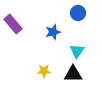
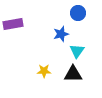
purple rectangle: rotated 60 degrees counterclockwise
blue star: moved 8 px right, 2 px down
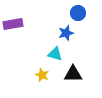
blue star: moved 5 px right, 1 px up
cyan triangle: moved 22 px left, 3 px down; rotated 49 degrees counterclockwise
yellow star: moved 2 px left, 4 px down; rotated 24 degrees clockwise
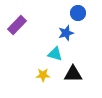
purple rectangle: moved 4 px right, 1 px down; rotated 36 degrees counterclockwise
yellow star: moved 1 px right; rotated 24 degrees counterclockwise
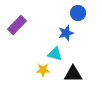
yellow star: moved 5 px up
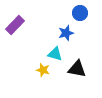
blue circle: moved 2 px right
purple rectangle: moved 2 px left
yellow star: rotated 16 degrees clockwise
black triangle: moved 4 px right, 5 px up; rotated 12 degrees clockwise
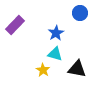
blue star: moved 10 px left; rotated 14 degrees counterclockwise
yellow star: rotated 16 degrees clockwise
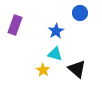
purple rectangle: rotated 24 degrees counterclockwise
blue star: moved 2 px up
black triangle: rotated 30 degrees clockwise
